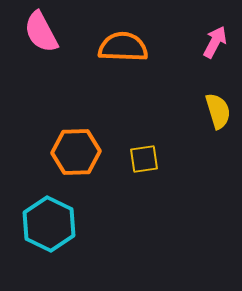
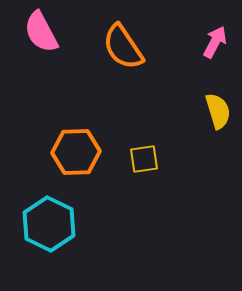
orange semicircle: rotated 126 degrees counterclockwise
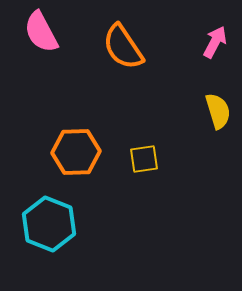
cyan hexagon: rotated 4 degrees counterclockwise
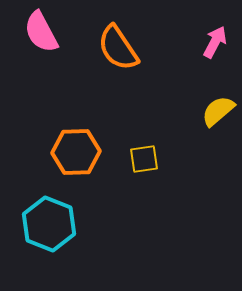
orange semicircle: moved 5 px left, 1 px down
yellow semicircle: rotated 114 degrees counterclockwise
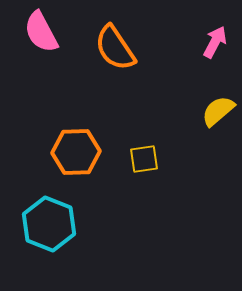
orange semicircle: moved 3 px left
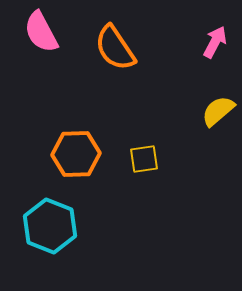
orange hexagon: moved 2 px down
cyan hexagon: moved 1 px right, 2 px down
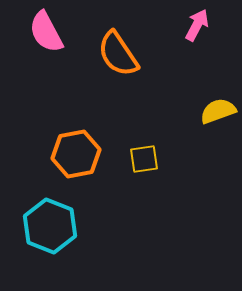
pink semicircle: moved 5 px right
pink arrow: moved 18 px left, 17 px up
orange semicircle: moved 3 px right, 6 px down
yellow semicircle: rotated 21 degrees clockwise
orange hexagon: rotated 9 degrees counterclockwise
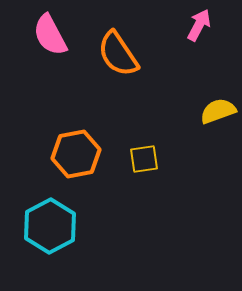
pink arrow: moved 2 px right
pink semicircle: moved 4 px right, 3 px down
cyan hexagon: rotated 10 degrees clockwise
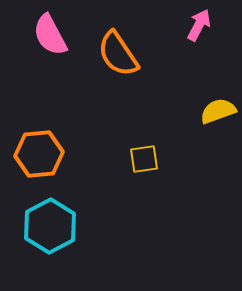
orange hexagon: moved 37 px left; rotated 6 degrees clockwise
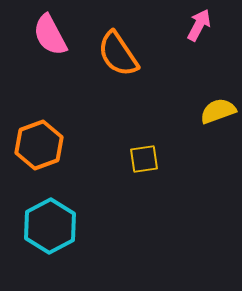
orange hexagon: moved 9 px up; rotated 15 degrees counterclockwise
